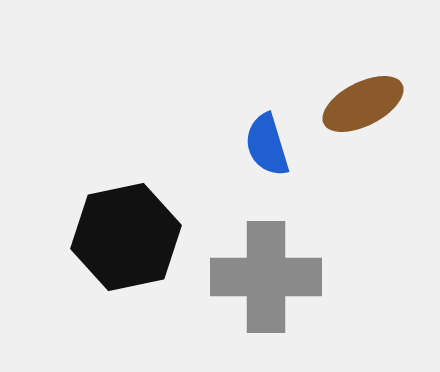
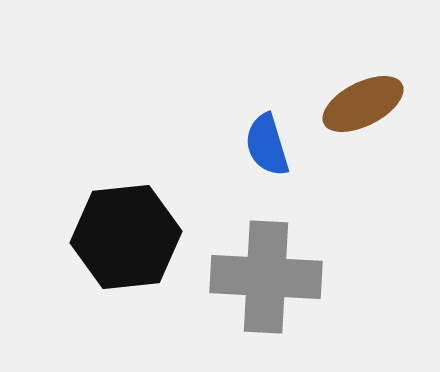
black hexagon: rotated 6 degrees clockwise
gray cross: rotated 3 degrees clockwise
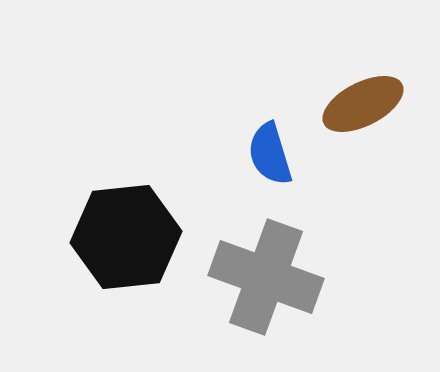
blue semicircle: moved 3 px right, 9 px down
gray cross: rotated 17 degrees clockwise
